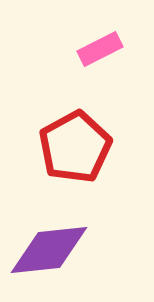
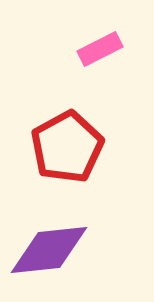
red pentagon: moved 8 px left
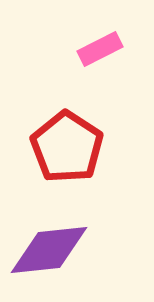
red pentagon: rotated 10 degrees counterclockwise
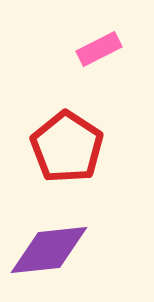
pink rectangle: moved 1 px left
